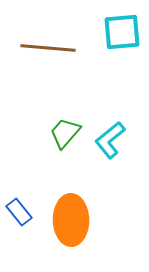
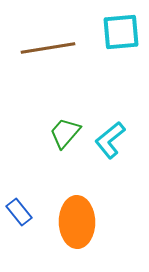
cyan square: moved 1 px left
brown line: rotated 14 degrees counterclockwise
orange ellipse: moved 6 px right, 2 px down
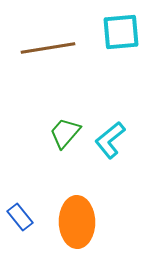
blue rectangle: moved 1 px right, 5 px down
